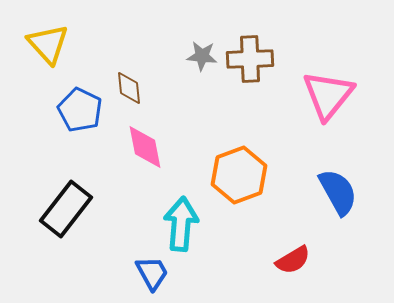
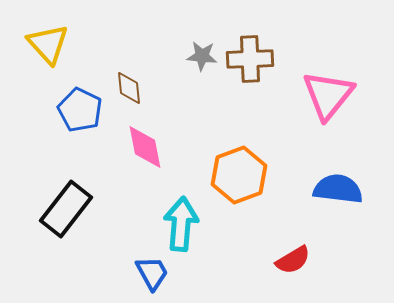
blue semicircle: moved 3 px up; rotated 54 degrees counterclockwise
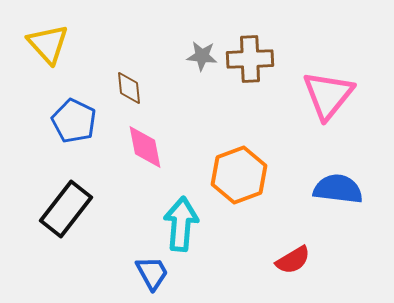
blue pentagon: moved 6 px left, 11 px down
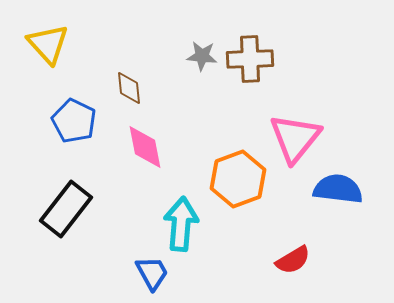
pink triangle: moved 33 px left, 43 px down
orange hexagon: moved 1 px left, 4 px down
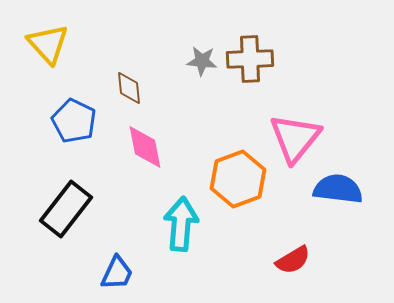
gray star: moved 5 px down
blue trapezoid: moved 35 px left; rotated 54 degrees clockwise
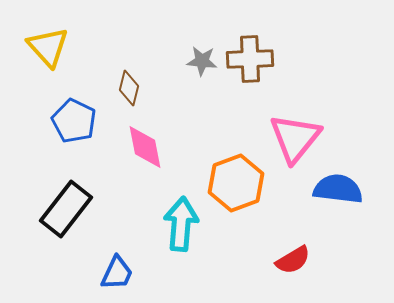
yellow triangle: moved 3 px down
brown diamond: rotated 20 degrees clockwise
orange hexagon: moved 2 px left, 4 px down
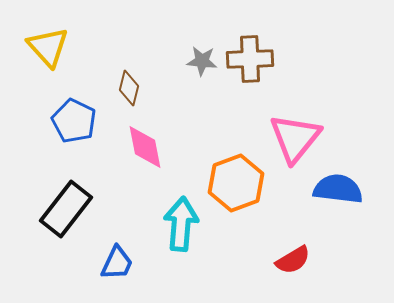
blue trapezoid: moved 10 px up
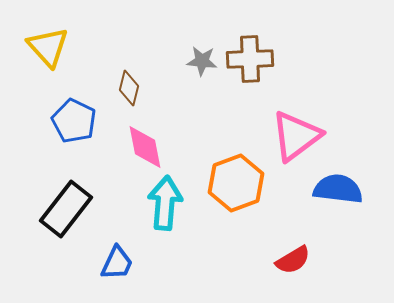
pink triangle: moved 1 px right, 2 px up; rotated 14 degrees clockwise
cyan arrow: moved 16 px left, 21 px up
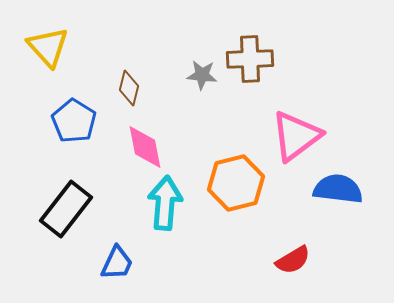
gray star: moved 14 px down
blue pentagon: rotated 6 degrees clockwise
orange hexagon: rotated 6 degrees clockwise
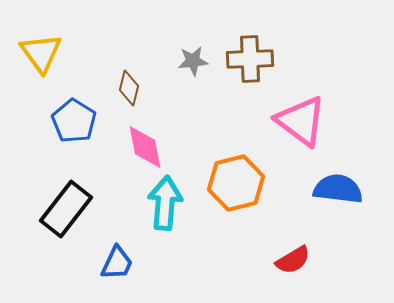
yellow triangle: moved 7 px left, 6 px down; rotated 6 degrees clockwise
gray star: moved 9 px left, 14 px up; rotated 12 degrees counterclockwise
pink triangle: moved 5 px right, 15 px up; rotated 46 degrees counterclockwise
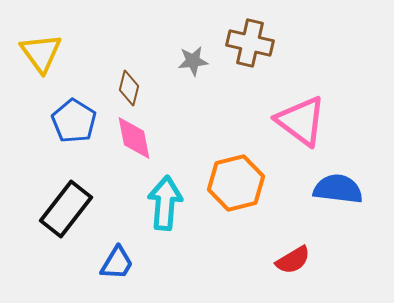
brown cross: moved 16 px up; rotated 15 degrees clockwise
pink diamond: moved 11 px left, 9 px up
blue trapezoid: rotated 6 degrees clockwise
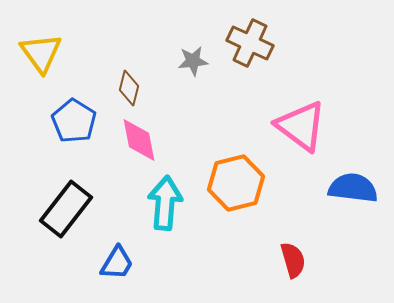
brown cross: rotated 12 degrees clockwise
pink triangle: moved 5 px down
pink diamond: moved 5 px right, 2 px down
blue semicircle: moved 15 px right, 1 px up
red semicircle: rotated 75 degrees counterclockwise
